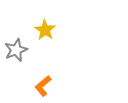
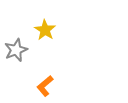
orange L-shape: moved 2 px right
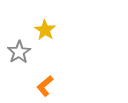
gray star: moved 3 px right, 2 px down; rotated 10 degrees counterclockwise
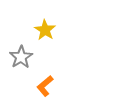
gray star: moved 2 px right, 5 px down
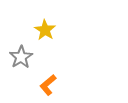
orange L-shape: moved 3 px right, 1 px up
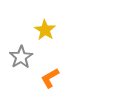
orange L-shape: moved 2 px right, 7 px up; rotated 10 degrees clockwise
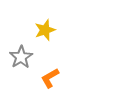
yellow star: rotated 20 degrees clockwise
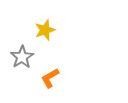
gray star: moved 1 px right
